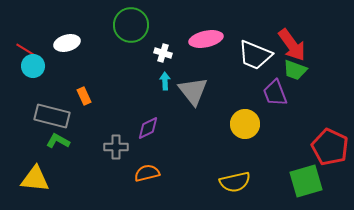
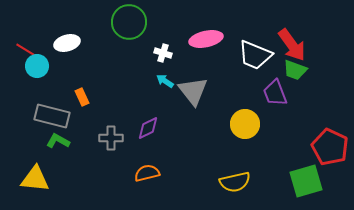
green circle: moved 2 px left, 3 px up
cyan circle: moved 4 px right
cyan arrow: rotated 54 degrees counterclockwise
orange rectangle: moved 2 px left, 1 px down
gray cross: moved 5 px left, 9 px up
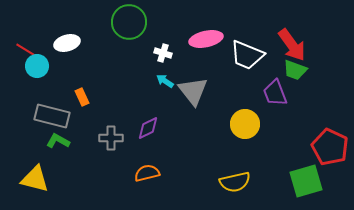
white trapezoid: moved 8 px left
yellow triangle: rotated 8 degrees clockwise
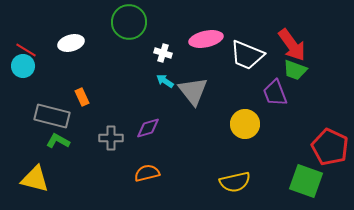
white ellipse: moved 4 px right
cyan circle: moved 14 px left
purple diamond: rotated 10 degrees clockwise
green square: rotated 36 degrees clockwise
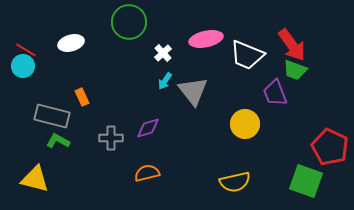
white cross: rotated 30 degrees clockwise
cyan arrow: rotated 90 degrees counterclockwise
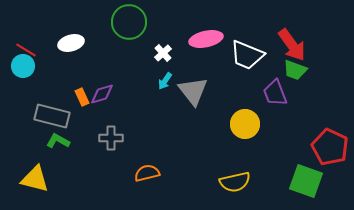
purple diamond: moved 46 px left, 34 px up
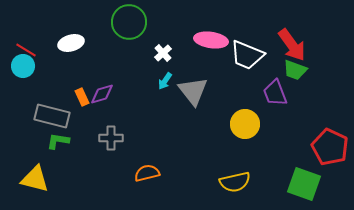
pink ellipse: moved 5 px right, 1 px down; rotated 20 degrees clockwise
green L-shape: rotated 20 degrees counterclockwise
green square: moved 2 px left, 3 px down
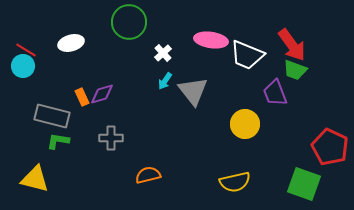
orange semicircle: moved 1 px right, 2 px down
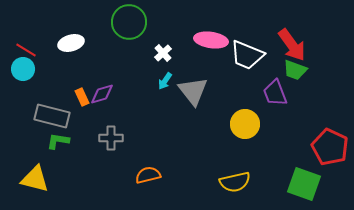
cyan circle: moved 3 px down
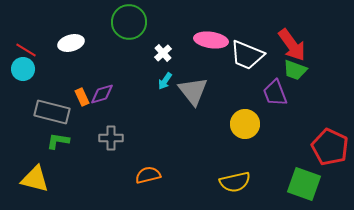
gray rectangle: moved 4 px up
